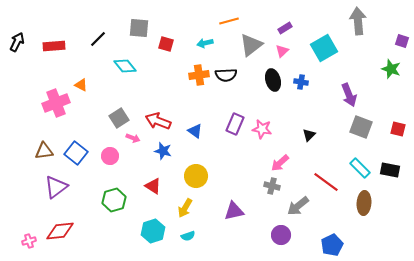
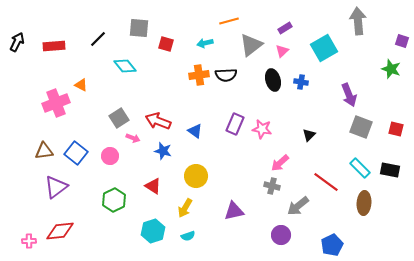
red square at (398, 129): moved 2 px left
green hexagon at (114, 200): rotated 10 degrees counterclockwise
pink cross at (29, 241): rotated 16 degrees clockwise
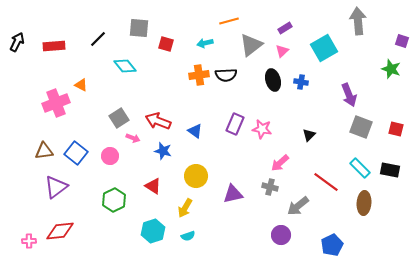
gray cross at (272, 186): moved 2 px left, 1 px down
purple triangle at (234, 211): moved 1 px left, 17 px up
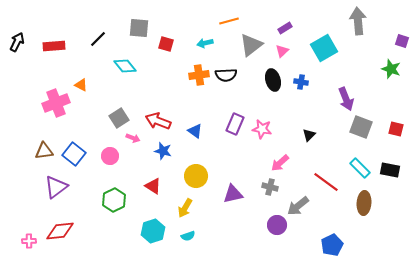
purple arrow at (349, 95): moved 3 px left, 4 px down
blue square at (76, 153): moved 2 px left, 1 px down
purple circle at (281, 235): moved 4 px left, 10 px up
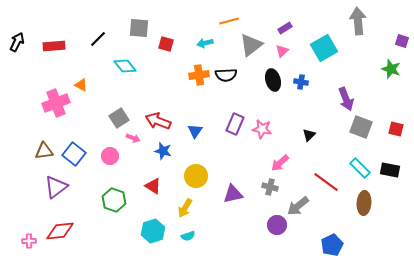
blue triangle at (195, 131): rotated 28 degrees clockwise
green hexagon at (114, 200): rotated 15 degrees counterclockwise
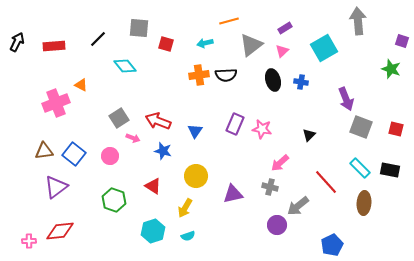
red line at (326, 182): rotated 12 degrees clockwise
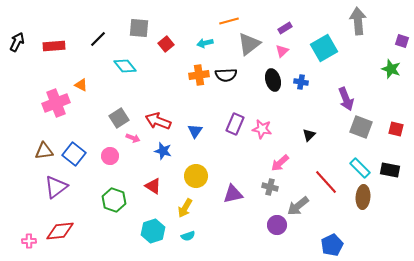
red square at (166, 44): rotated 35 degrees clockwise
gray triangle at (251, 45): moved 2 px left, 1 px up
brown ellipse at (364, 203): moved 1 px left, 6 px up
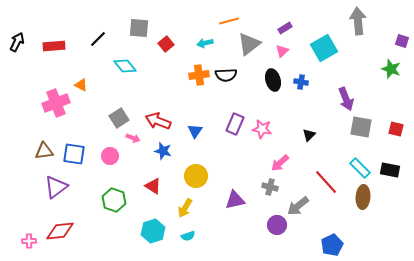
gray square at (361, 127): rotated 10 degrees counterclockwise
blue square at (74, 154): rotated 30 degrees counterclockwise
purple triangle at (233, 194): moved 2 px right, 6 px down
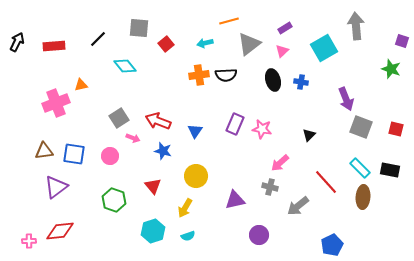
gray arrow at (358, 21): moved 2 px left, 5 px down
orange triangle at (81, 85): rotated 40 degrees counterclockwise
gray square at (361, 127): rotated 10 degrees clockwise
red triangle at (153, 186): rotated 18 degrees clockwise
purple circle at (277, 225): moved 18 px left, 10 px down
